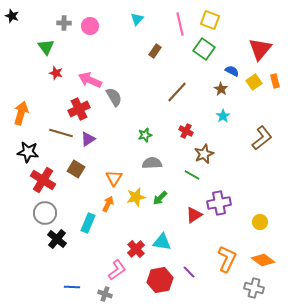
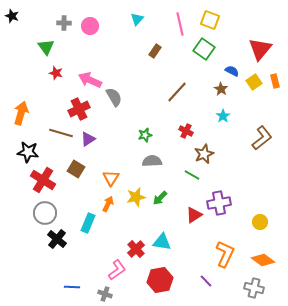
gray semicircle at (152, 163): moved 2 px up
orange triangle at (114, 178): moved 3 px left
orange L-shape at (227, 259): moved 2 px left, 5 px up
purple line at (189, 272): moved 17 px right, 9 px down
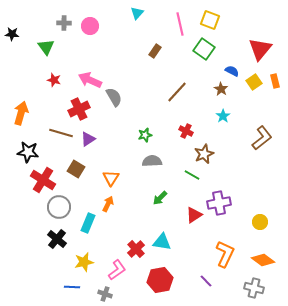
black star at (12, 16): moved 18 px down; rotated 16 degrees counterclockwise
cyan triangle at (137, 19): moved 6 px up
red star at (56, 73): moved 2 px left, 7 px down
yellow star at (136, 197): moved 52 px left, 65 px down
gray circle at (45, 213): moved 14 px right, 6 px up
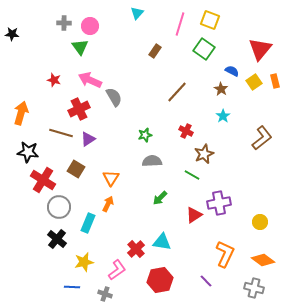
pink line at (180, 24): rotated 30 degrees clockwise
green triangle at (46, 47): moved 34 px right
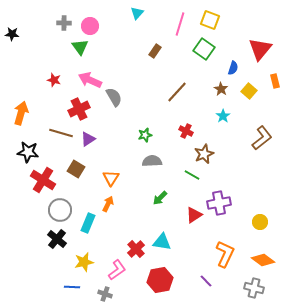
blue semicircle at (232, 71): moved 1 px right, 3 px up; rotated 80 degrees clockwise
yellow square at (254, 82): moved 5 px left, 9 px down; rotated 14 degrees counterclockwise
gray circle at (59, 207): moved 1 px right, 3 px down
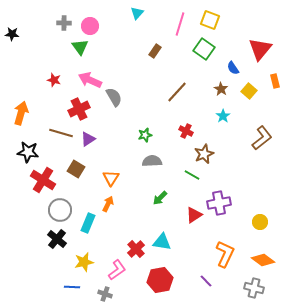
blue semicircle at (233, 68): rotated 128 degrees clockwise
